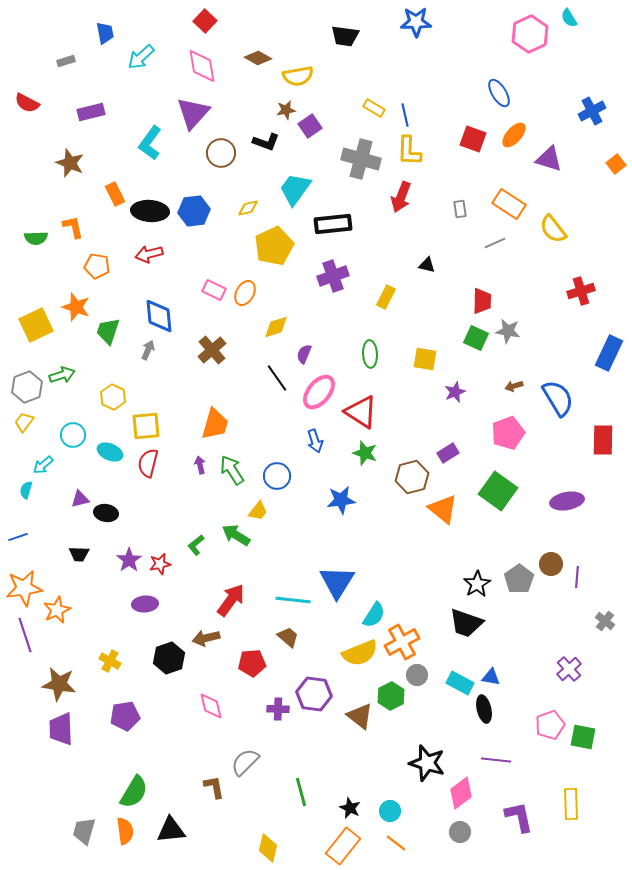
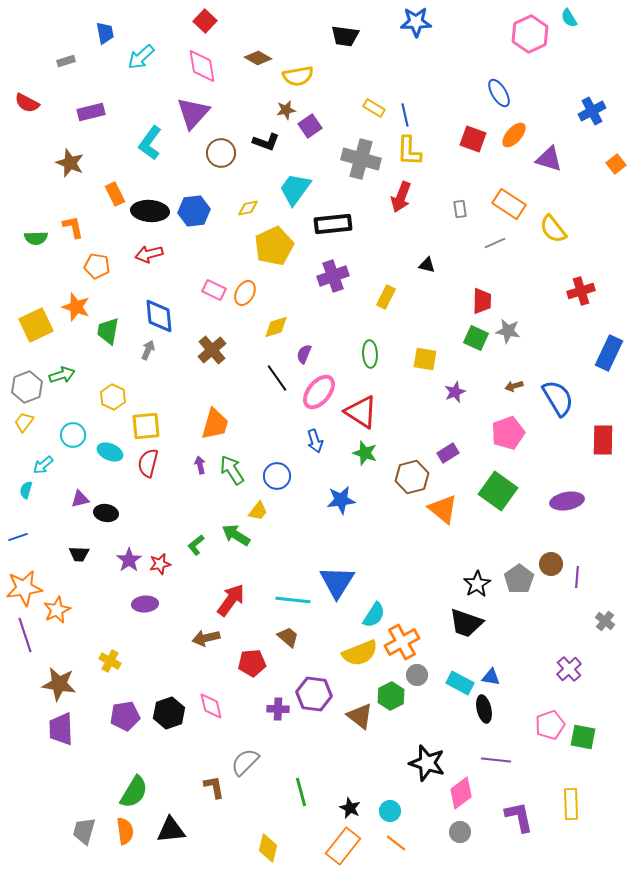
green trapezoid at (108, 331): rotated 8 degrees counterclockwise
black hexagon at (169, 658): moved 55 px down
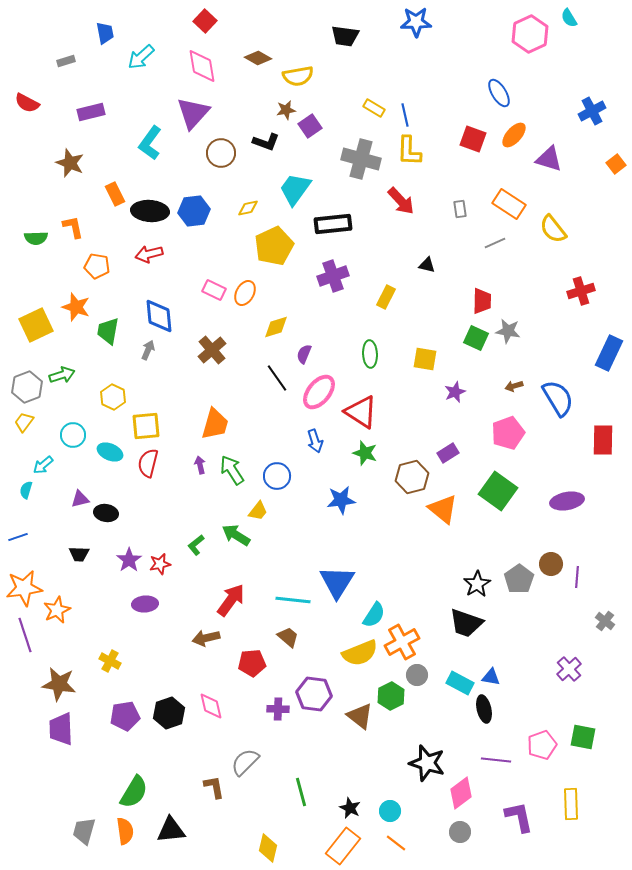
red arrow at (401, 197): moved 4 px down; rotated 64 degrees counterclockwise
pink pentagon at (550, 725): moved 8 px left, 20 px down
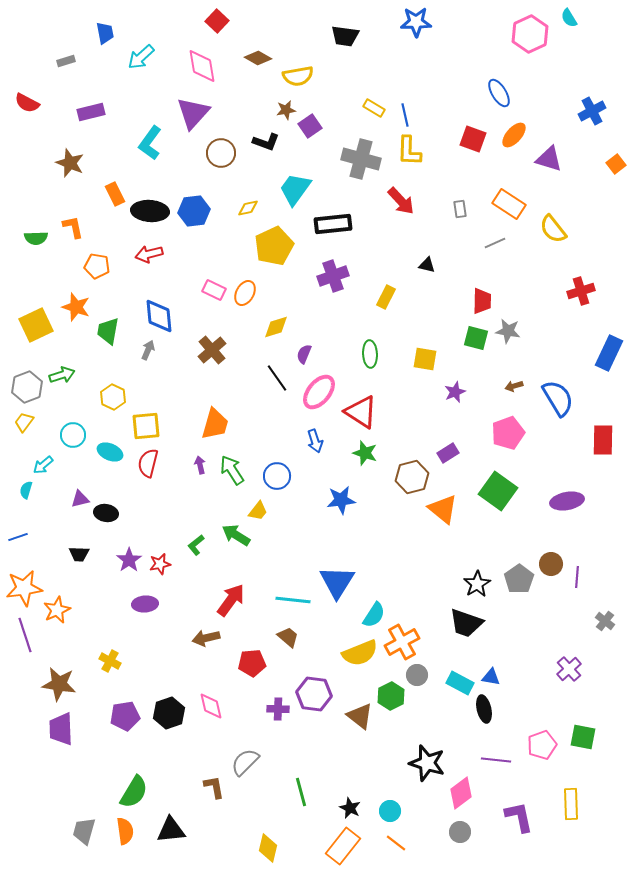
red square at (205, 21): moved 12 px right
green square at (476, 338): rotated 10 degrees counterclockwise
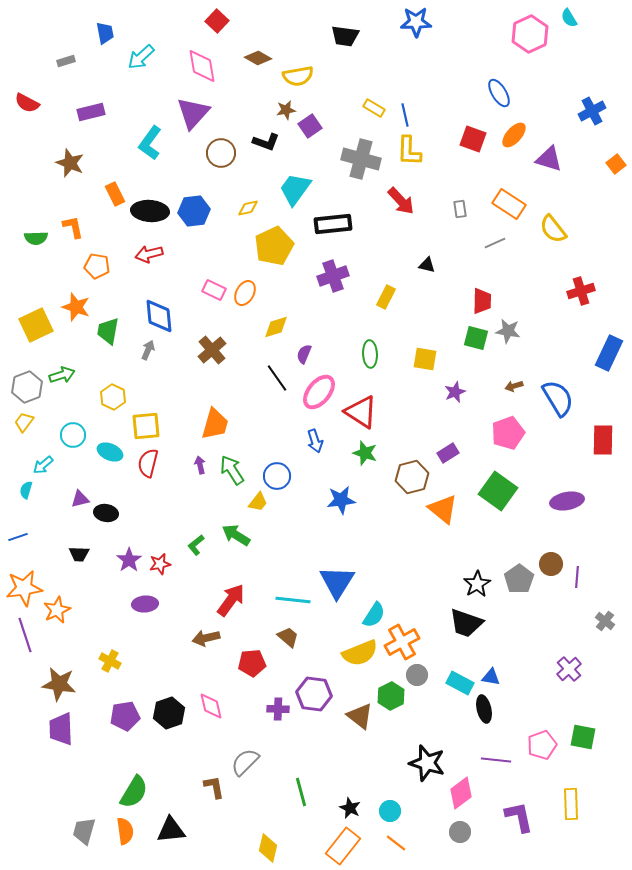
yellow trapezoid at (258, 511): moved 9 px up
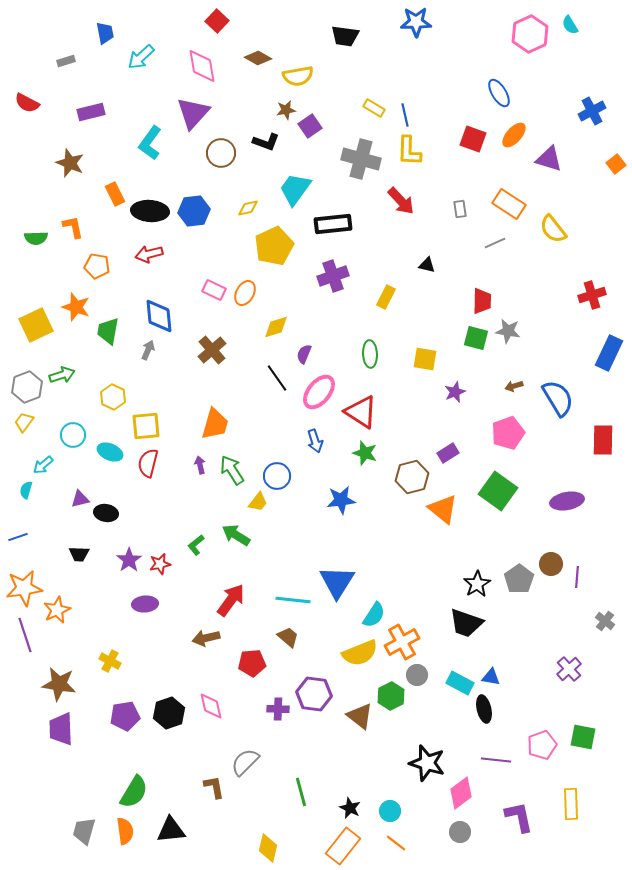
cyan semicircle at (569, 18): moved 1 px right, 7 px down
red cross at (581, 291): moved 11 px right, 4 px down
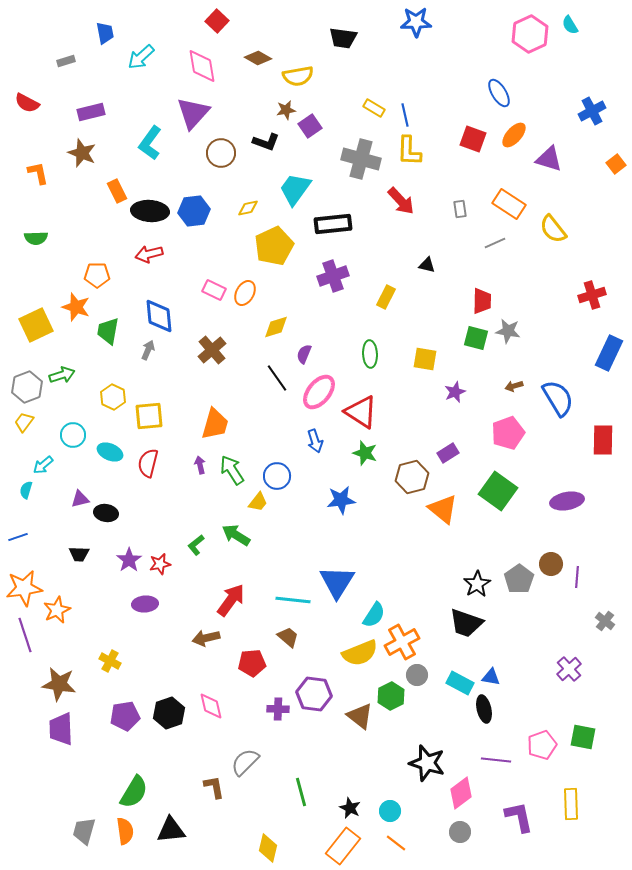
black trapezoid at (345, 36): moved 2 px left, 2 px down
brown star at (70, 163): moved 12 px right, 10 px up
orange rectangle at (115, 194): moved 2 px right, 3 px up
orange L-shape at (73, 227): moved 35 px left, 54 px up
orange pentagon at (97, 266): moved 9 px down; rotated 10 degrees counterclockwise
yellow square at (146, 426): moved 3 px right, 10 px up
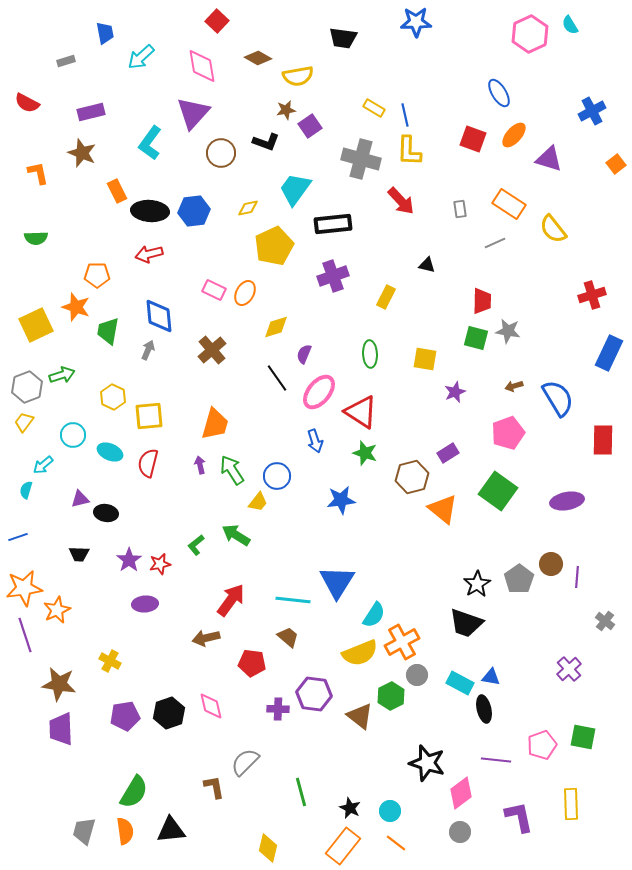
red pentagon at (252, 663): rotated 12 degrees clockwise
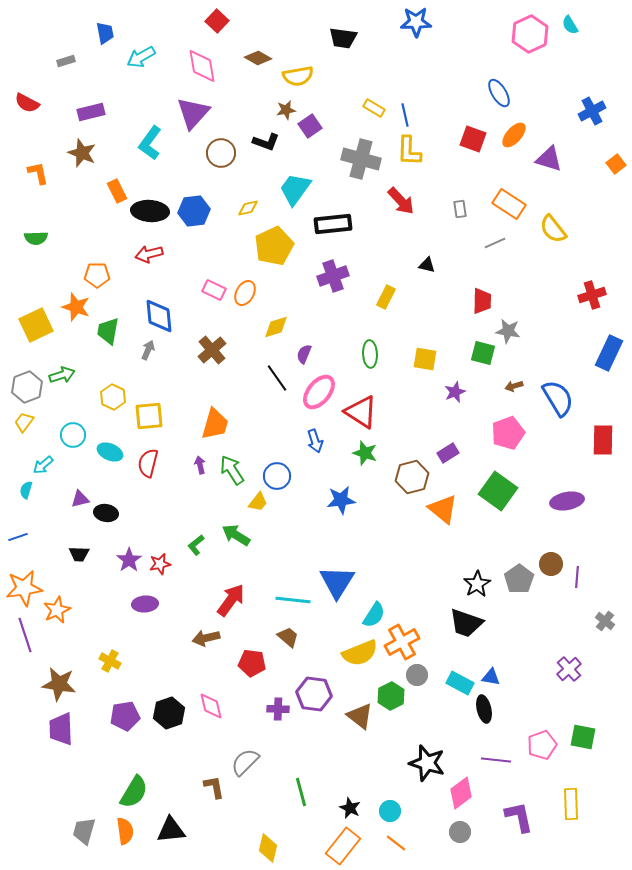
cyan arrow at (141, 57): rotated 12 degrees clockwise
green square at (476, 338): moved 7 px right, 15 px down
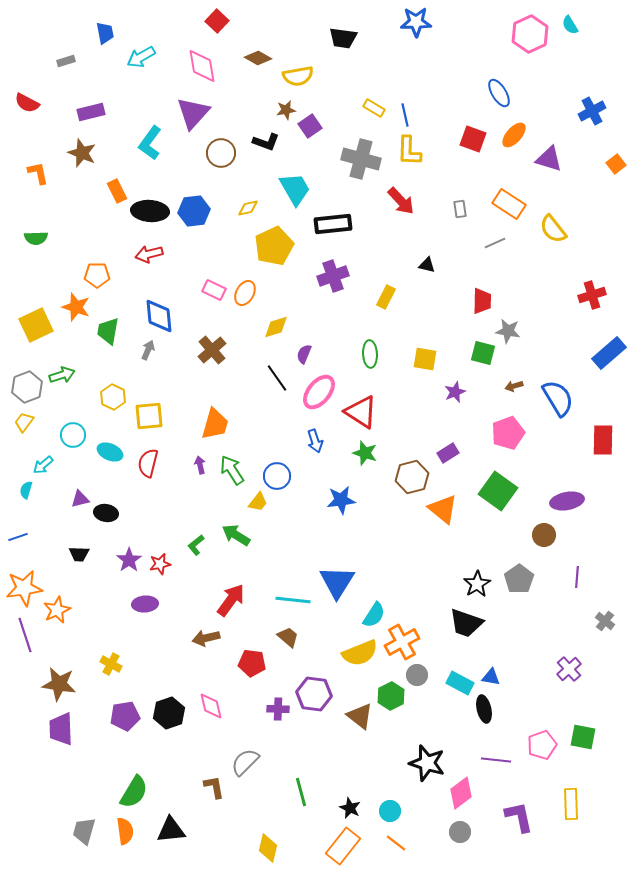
cyan trapezoid at (295, 189): rotated 114 degrees clockwise
blue rectangle at (609, 353): rotated 24 degrees clockwise
brown circle at (551, 564): moved 7 px left, 29 px up
yellow cross at (110, 661): moved 1 px right, 3 px down
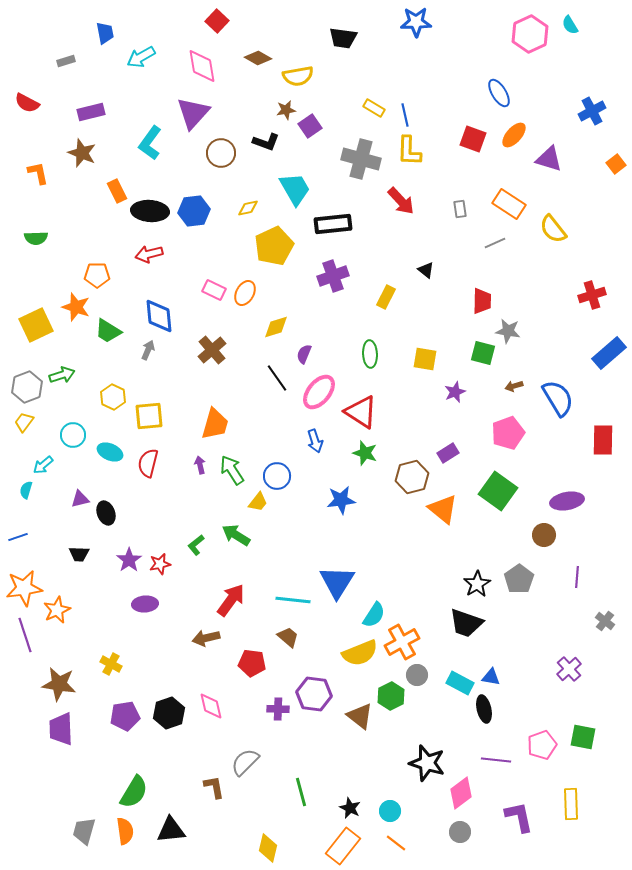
black triangle at (427, 265): moved 1 px left, 5 px down; rotated 24 degrees clockwise
green trapezoid at (108, 331): rotated 68 degrees counterclockwise
black ellipse at (106, 513): rotated 60 degrees clockwise
